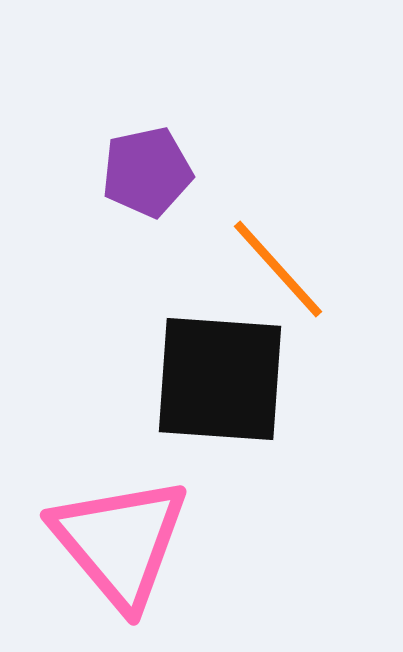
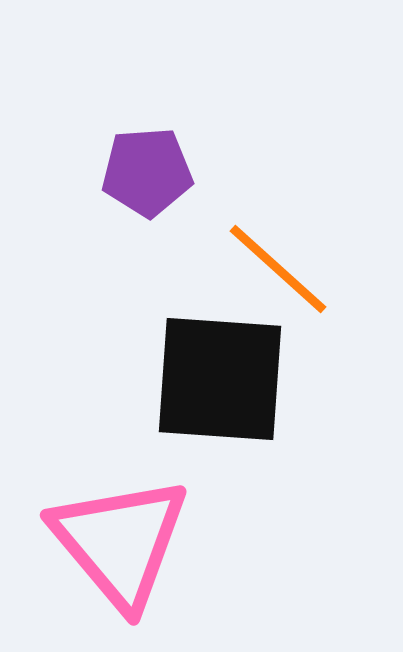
purple pentagon: rotated 8 degrees clockwise
orange line: rotated 6 degrees counterclockwise
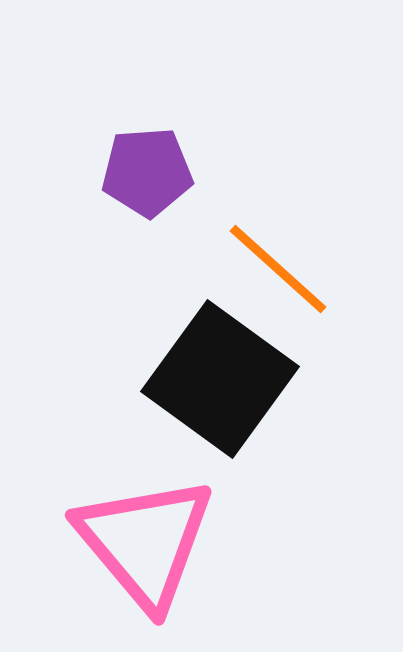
black square: rotated 32 degrees clockwise
pink triangle: moved 25 px right
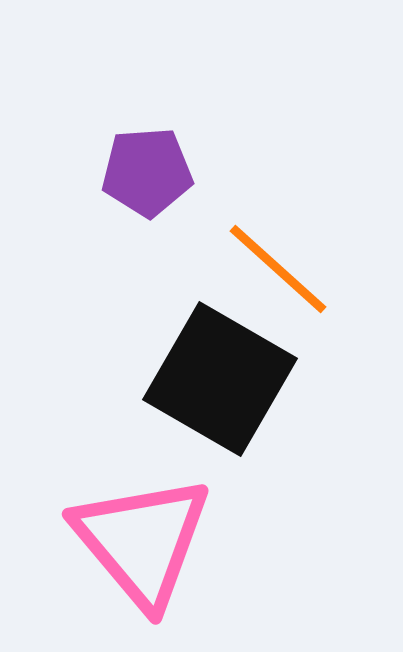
black square: rotated 6 degrees counterclockwise
pink triangle: moved 3 px left, 1 px up
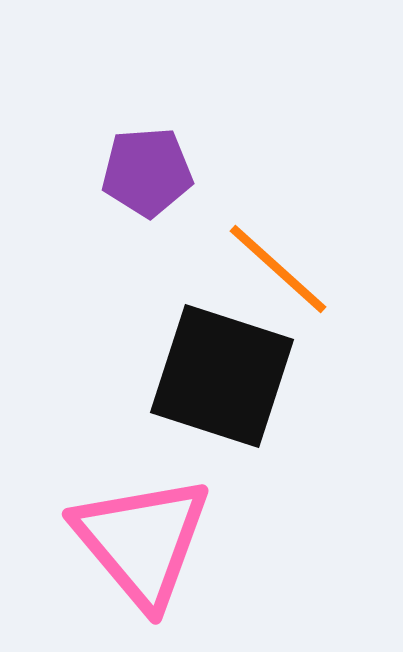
black square: moved 2 px right, 3 px up; rotated 12 degrees counterclockwise
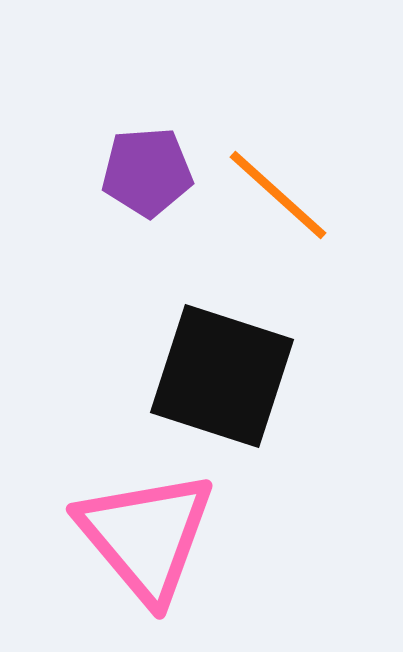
orange line: moved 74 px up
pink triangle: moved 4 px right, 5 px up
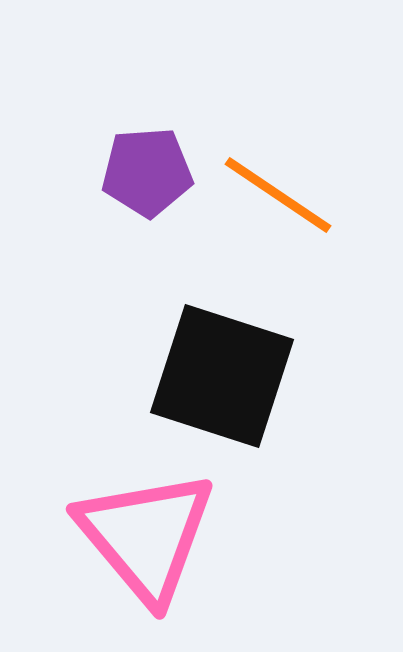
orange line: rotated 8 degrees counterclockwise
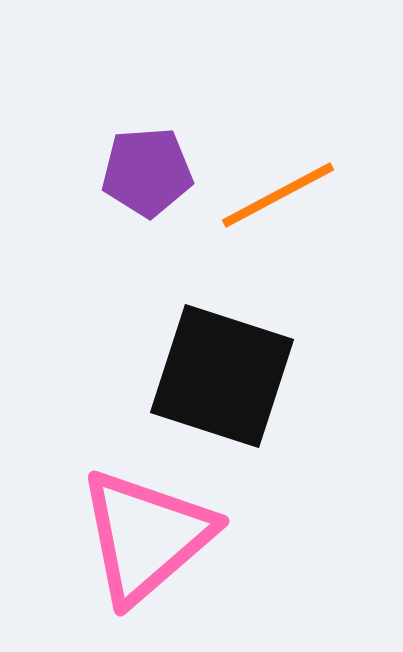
orange line: rotated 62 degrees counterclockwise
pink triangle: rotated 29 degrees clockwise
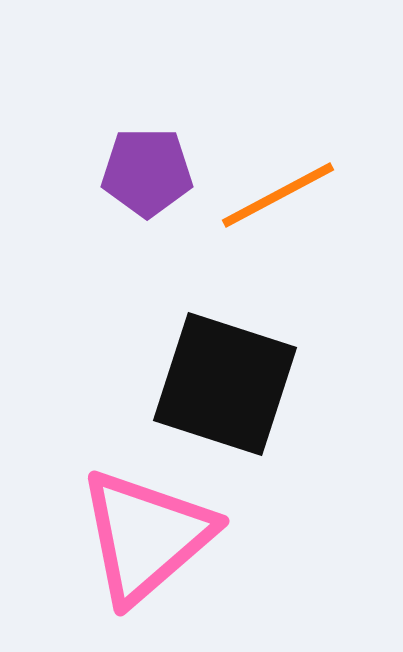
purple pentagon: rotated 4 degrees clockwise
black square: moved 3 px right, 8 px down
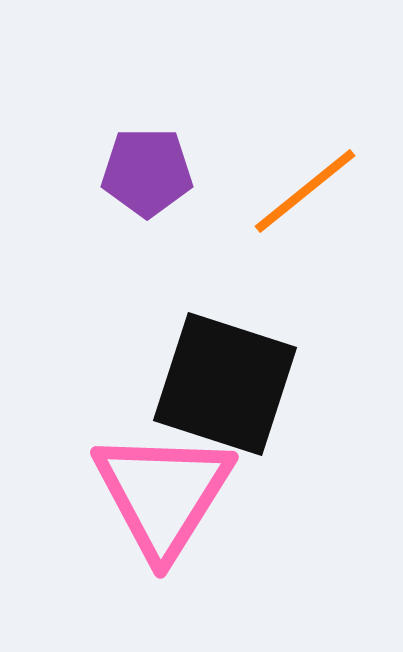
orange line: moved 27 px right, 4 px up; rotated 11 degrees counterclockwise
pink triangle: moved 17 px right, 42 px up; rotated 17 degrees counterclockwise
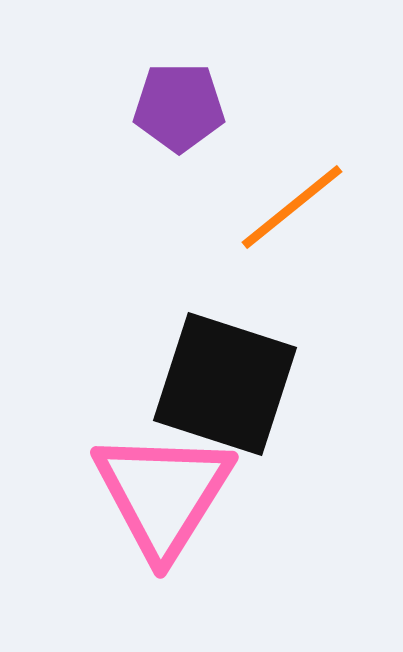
purple pentagon: moved 32 px right, 65 px up
orange line: moved 13 px left, 16 px down
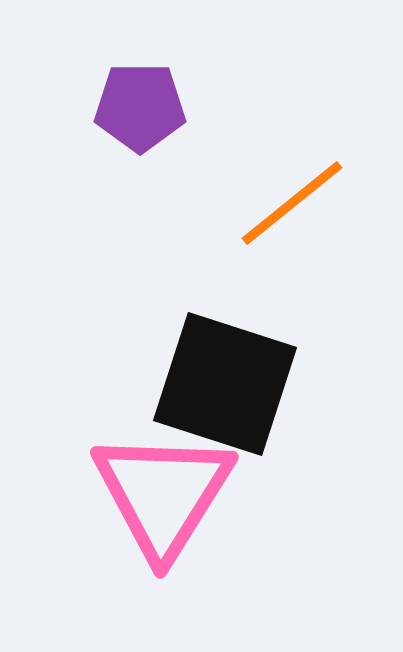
purple pentagon: moved 39 px left
orange line: moved 4 px up
